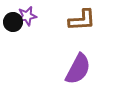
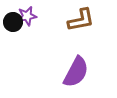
brown L-shape: moved 1 px left; rotated 8 degrees counterclockwise
purple semicircle: moved 2 px left, 3 px down
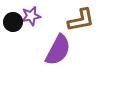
purple star: moved 4 px right
purple semicircle: moved 18 px left, 22 px up
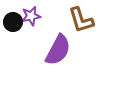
brown L-shape: rotated 84 degrees clockwise
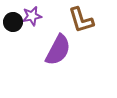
purple star: moved 1 px right
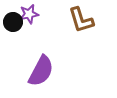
purple star: moved 3 px left, 2 px up
purple semicircle: moved 17 px left, 21 px down
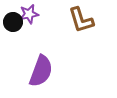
purple semicircle: rotated 8 degrees counterclockwise
